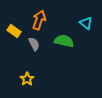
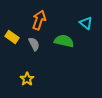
yellow rectangle: moved 2 px left, 6 px down
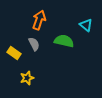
cyan triangle: moved 2 px down
yellow rectangle: moved 2 px right, 16 px down
yellow star: moved 1 px up; rotated 16 degrees clockwise
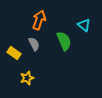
cyan triangle: moved 2 px left
green semicircle: rotated 54 degrees clockwise
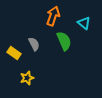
orange arrow: moved 14 px right, 4 px up
cyan triangle: moved 2 px up
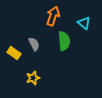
green semicircle: rotated 18 degrees clockwise
yellow star: moved 6 px right
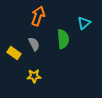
orange arrow: moved 15 px left
cyan triangle: rotated 40 degrees clockwise
green semicircle: moved 1 px left, 2 px up
yellow star: moved 1 px right, 2 px up; rotated 16 degrees clockwise
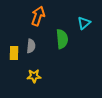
green semicircle: moved 1 px left
gray semicircle: moved 3 px left, 2 px down; rotated 32 degrees clockwise
yellow rectangle: rotated 56 degrees clockwise
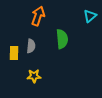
cyan triangle: moved 6 px right, 7 px up
